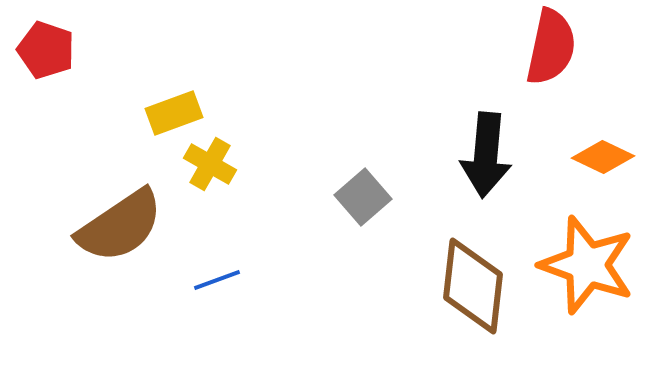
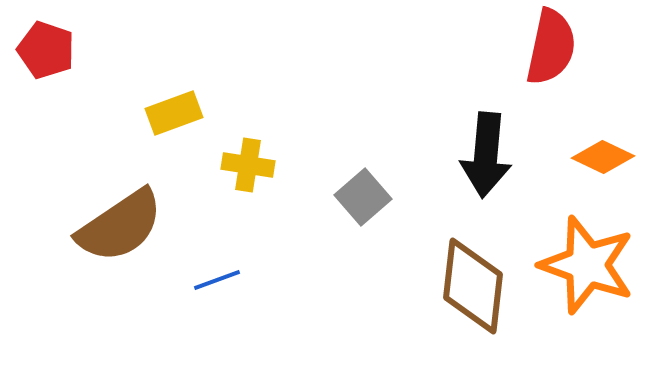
yellow cross: moved 38 px right, 1 px down; rotated 21 degrees counterclockwise
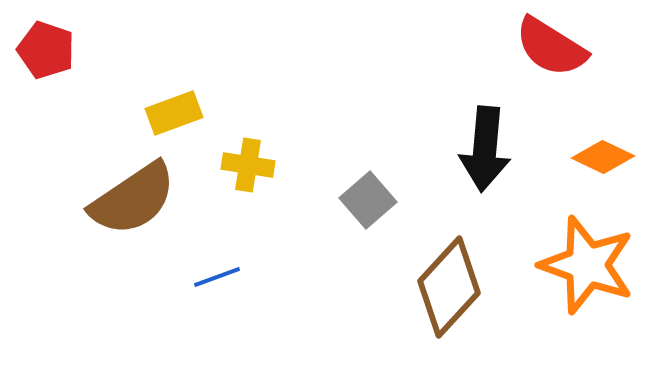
red semicircle: rotated 110 degrees clockwise
black arrow: moved 1 px left, 6 px up
gray square: moved 5 px right, 3 px down
brown semicircle: moved 13 px right, 27 px up
blue line: moved 3 px up
brown diamond: moved 24 px left, 1 px down; rotated 36 degrees clockwise
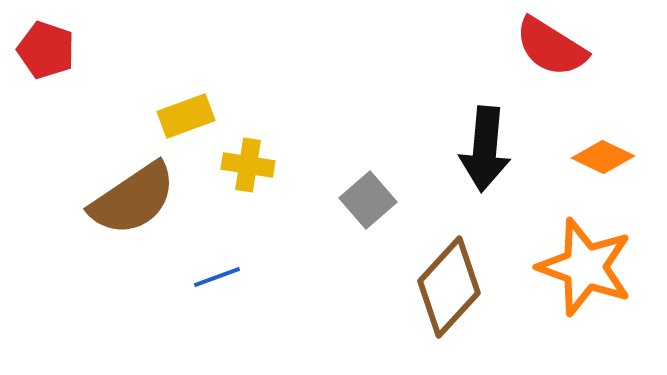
yellow rectangle: moved 12 px right, 3 px down
orange star: moved 2 px left, 2 px down
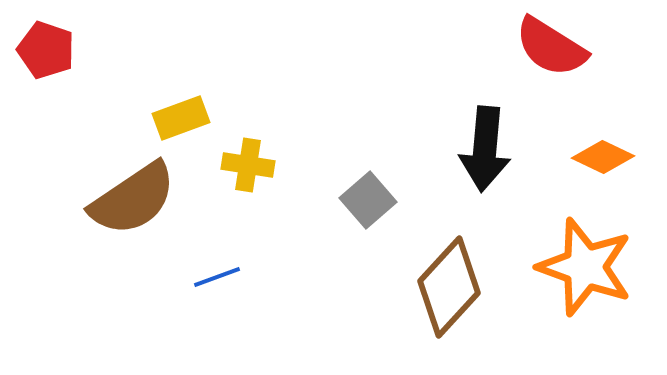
yellow rectangle: moved 5 px left, 2 px down
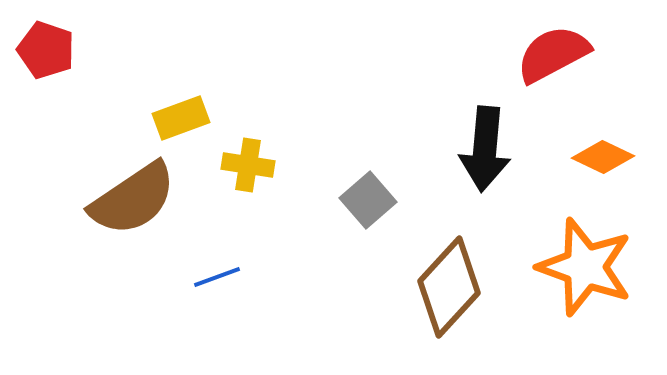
red semicircle: moved 2 px right, 7 px down; rotated 120 degrees clockwise
